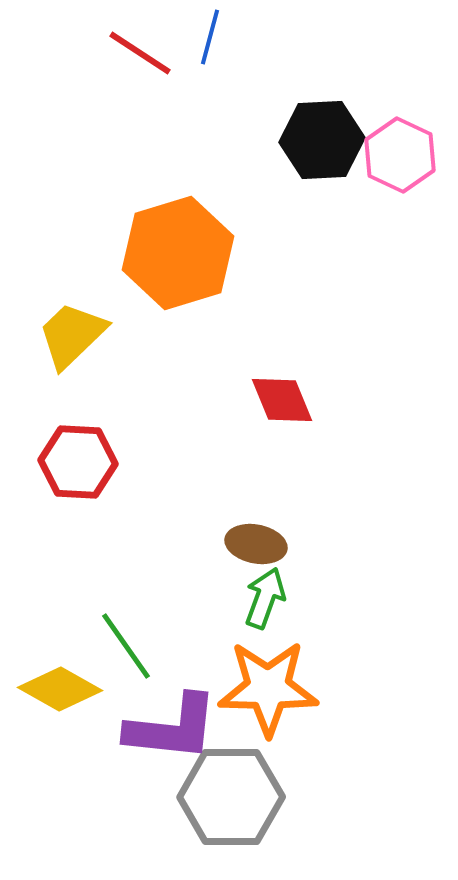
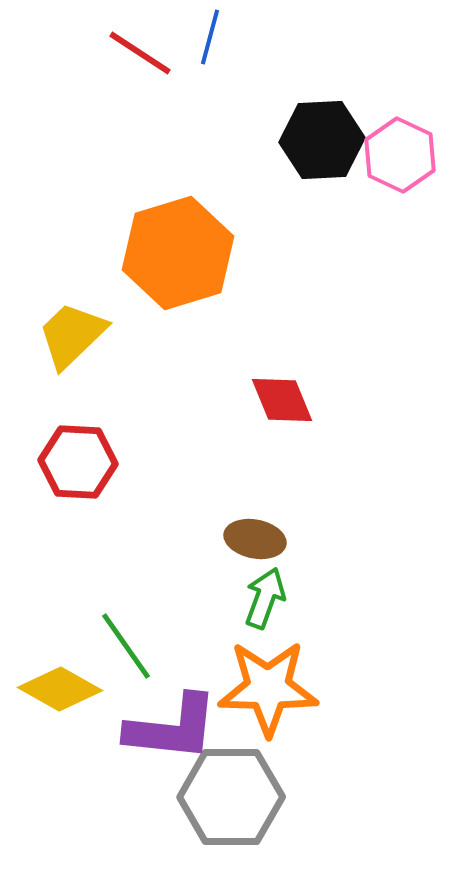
brown ellipse: moved 1 px left, 5 px up
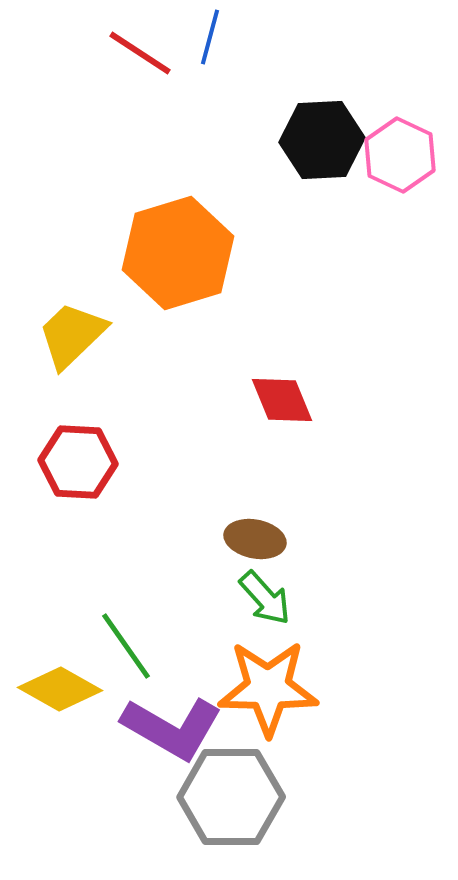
green arrow: rotated 118 degrees clockwise
purple L-shape: rotated 24 degrees clockwise
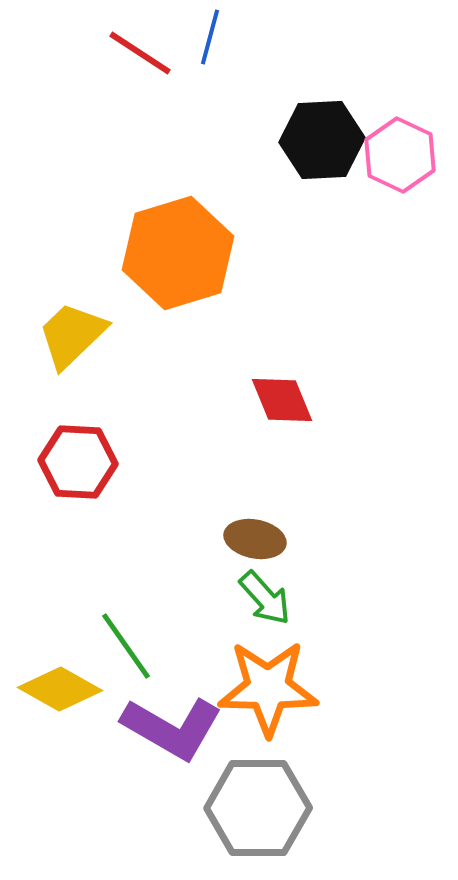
gray hexagon: moved 27 px right, 11 px down
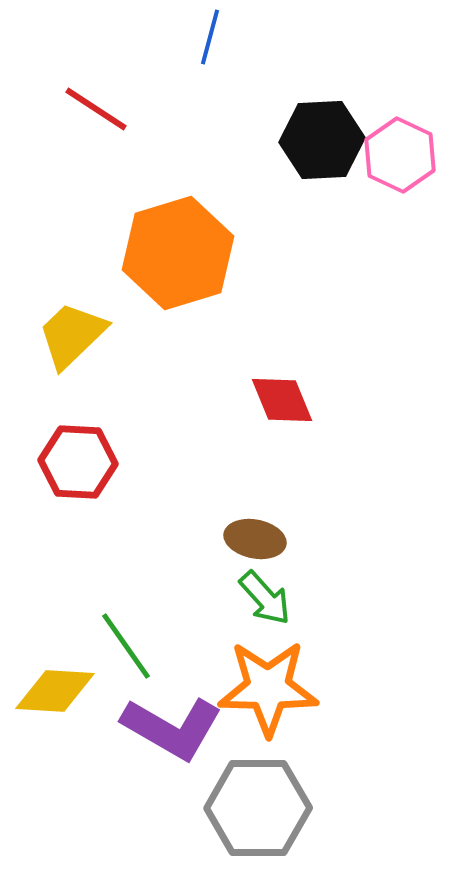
red line: moved 44 px left, 56 px down
yellow diamond: moved 5 px left, 2 px down; rotated 26 degrees counterclockwise
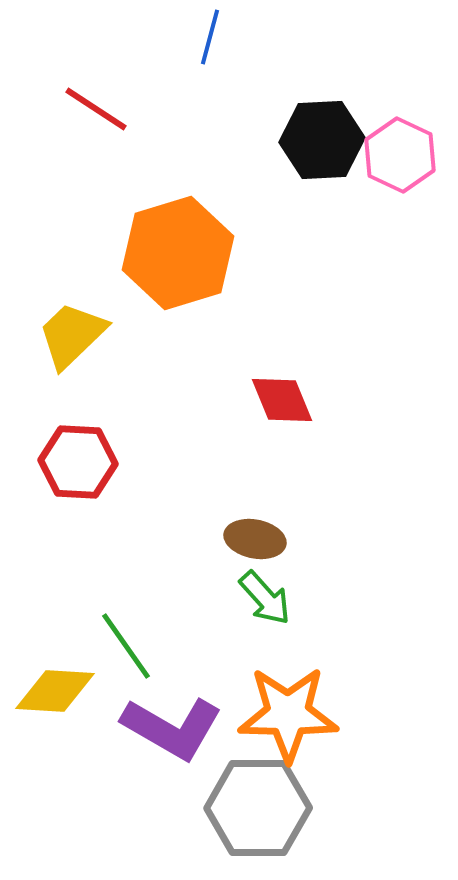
orange star: moved 20 px right, 26 px down
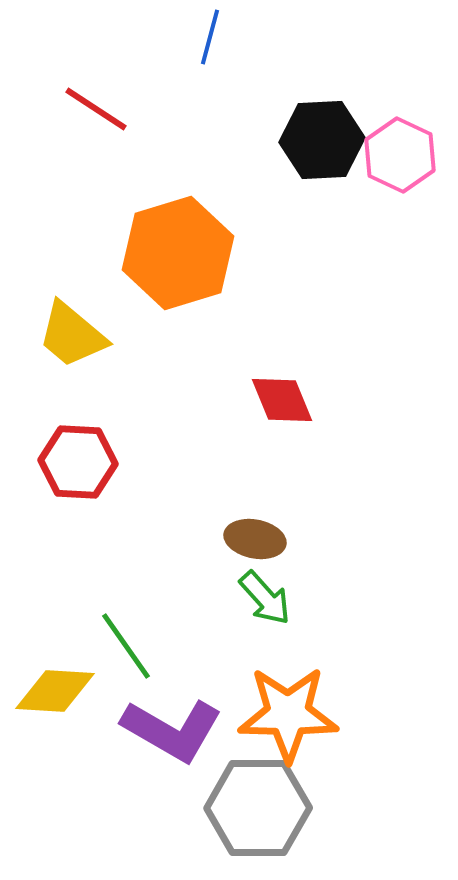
yellow trapezoid: rotated 96 degrees counterclockwise
purple L-shape: moved 2 px down
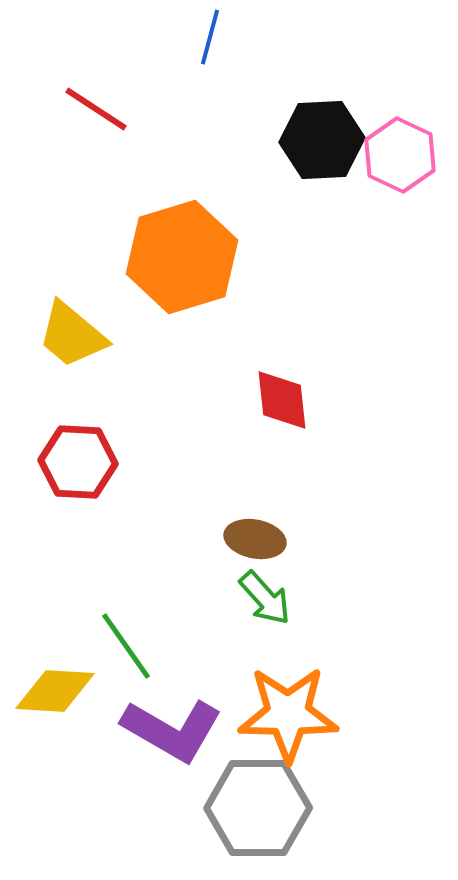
orange hexagon: moved 4 px right, 4 px down
red diamond: rotated 16 degrees clockwise
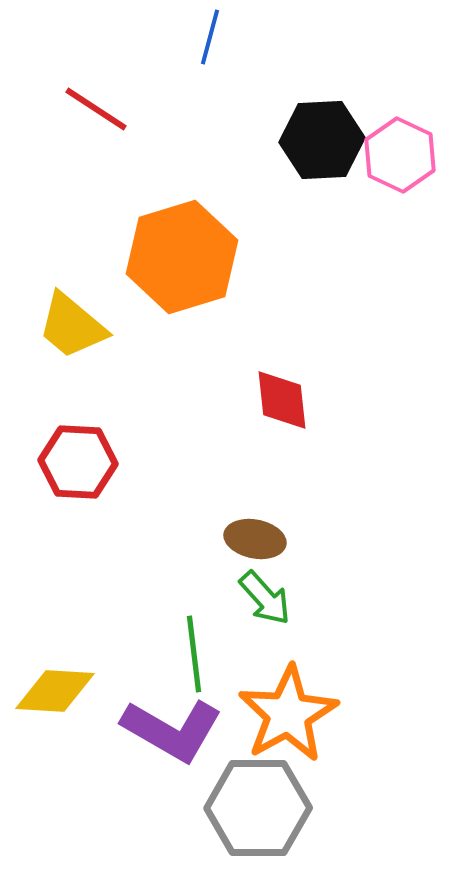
yellow trapezoid: moved 9 px up
green line: moved 68 px right, 8 px down; rotated 28 degrees clockwise
orange star: rotated 30 degrees counterclockwise
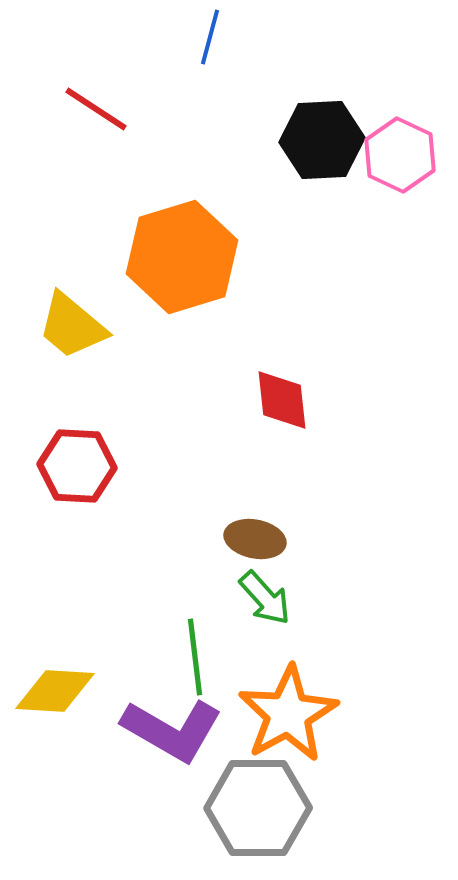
red hexagon: moved 1 px left, 4 px down
green line: moved 1 px right, 3 px down
